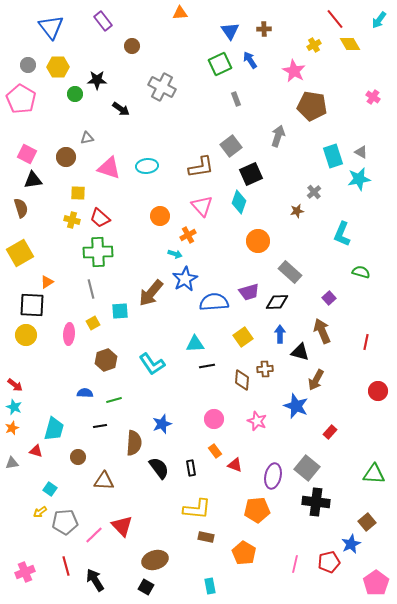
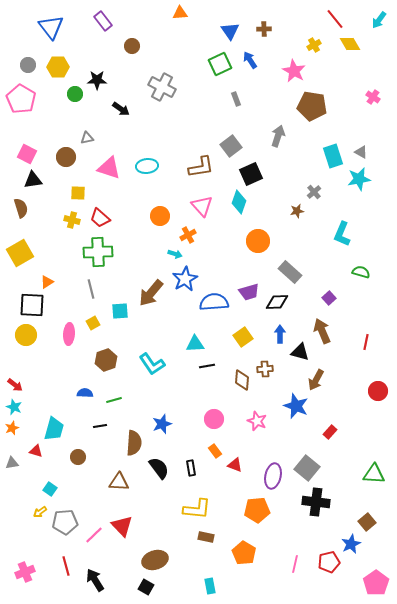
brown triangle at (104, 481): moved 15 px right, 1 px down
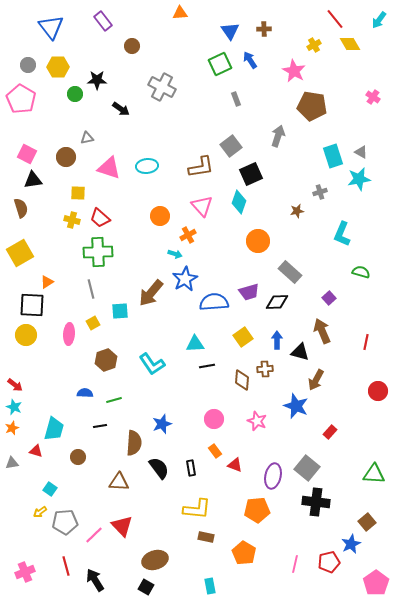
gray cross at (314, 192): moved 6 px right; rotated 24 degrees clockwise
blue arrow at (280, 334): moved 3 px left, 6 px down
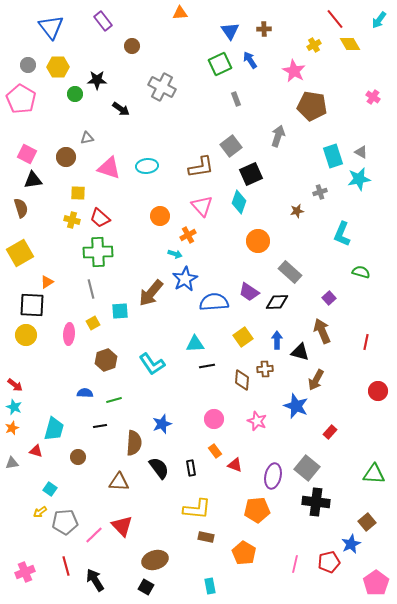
purple trapezoid at (249, 292): rotated 50 degrees clockwise
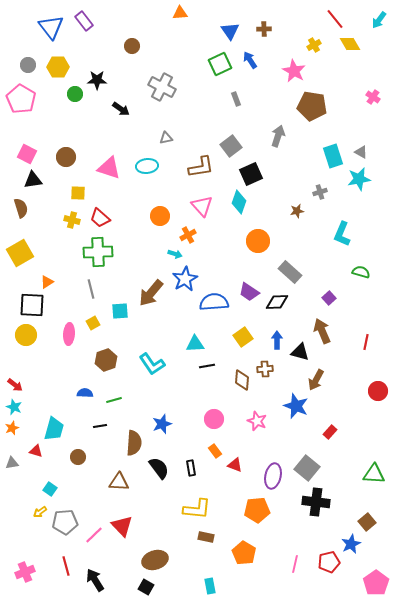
purple rectangle at (103, 21): moved 19 px left
gray triangle at (87, 138): moved 79 px right
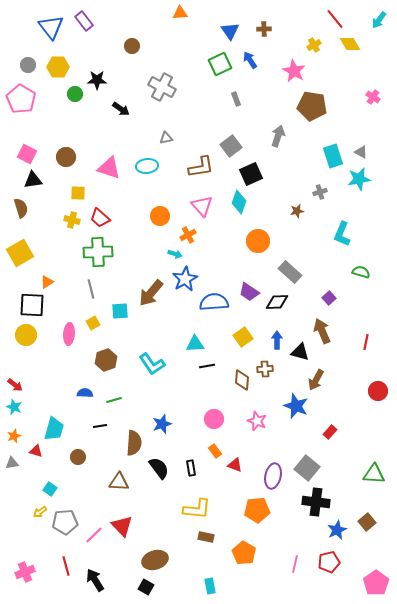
orange star at (12, 428): moved 2 px right, 8 px down
blue star at (351, 544): moved 14 px left, 14 px up
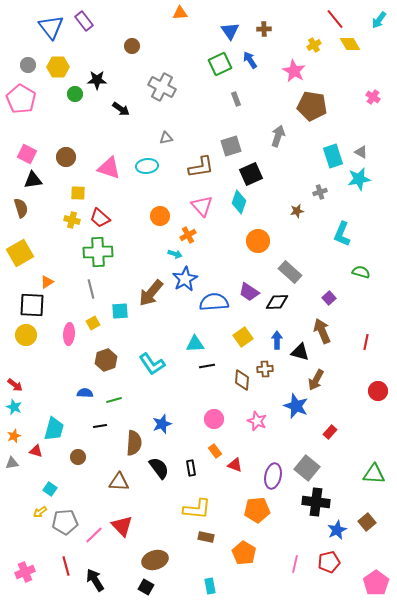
gray square at (231, 146): rotated 20 degrees clockwise
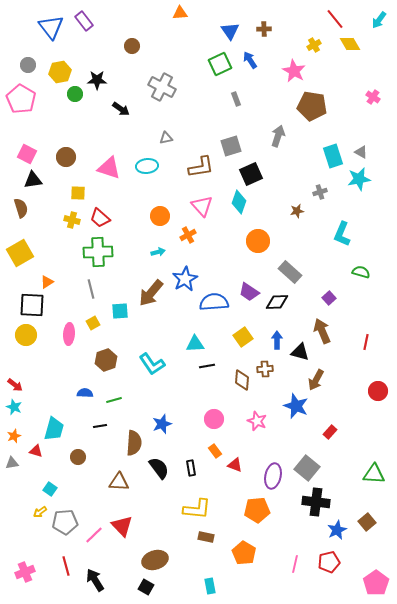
yellow hexagon at (58, 67): moved 2 px right, 5 px down; rotated 10 degrees counterclockwise
cyan arrow at (175, 254): moved 17 px left, 2 px up; rotated 32 degrees counterclockwise
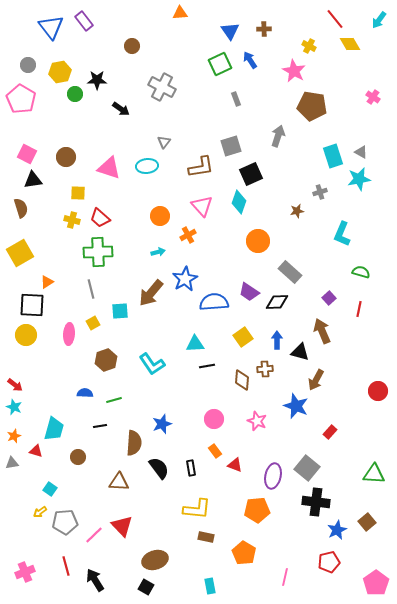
yellow cross at (314, 45): moved 5 px left, 1 px down; rotated 32 degrees counterclockwise
gray triangle at (166, 138): moved 2 px left, 4 px down; rotated 40 degrees counterclockwise
red line at (366, 342): moved 7 px left, 33 px up
pink line at (295, 564): moved 10 px left, 13 px down
